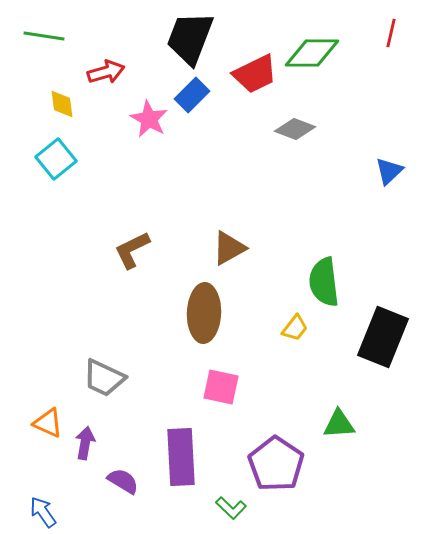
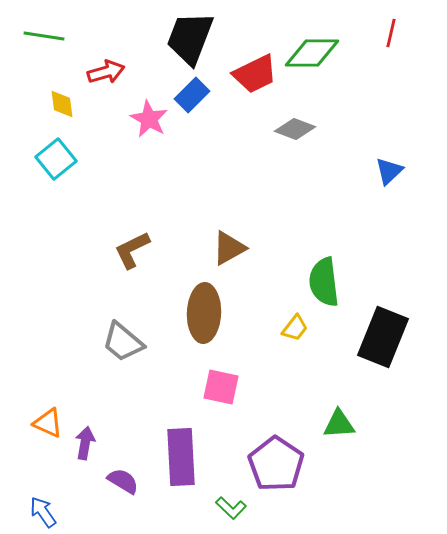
gray trapezoid: moved 19 px right, 36 px up; rotated 15 degrees clockwise
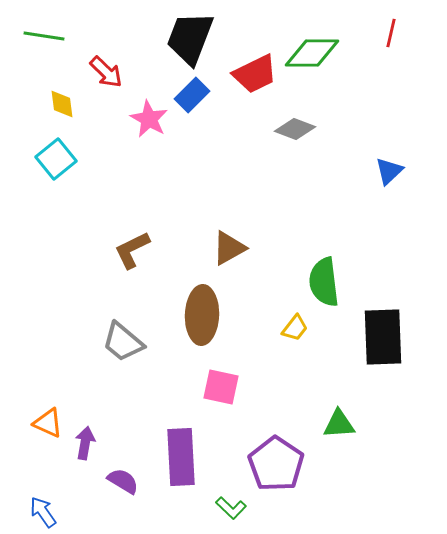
red arrow: rotated 60 degrees clockwise
brown ellipse: moved 2 px left, 2 px down
black rectangle: rotated 24 degrees counterclockwise
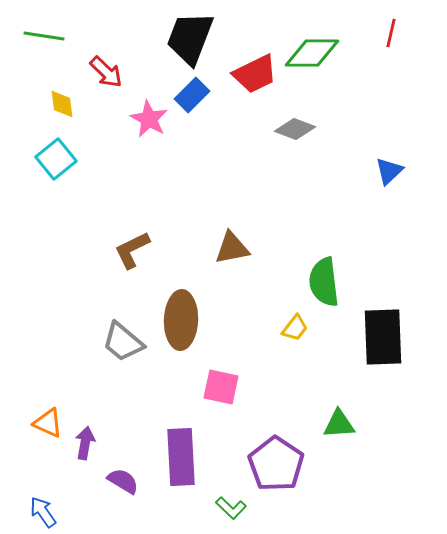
brown triangle: moved 3 px right; rotated 18 degrees clockwise
brown ellipse: moved 21 px left, 5 px down
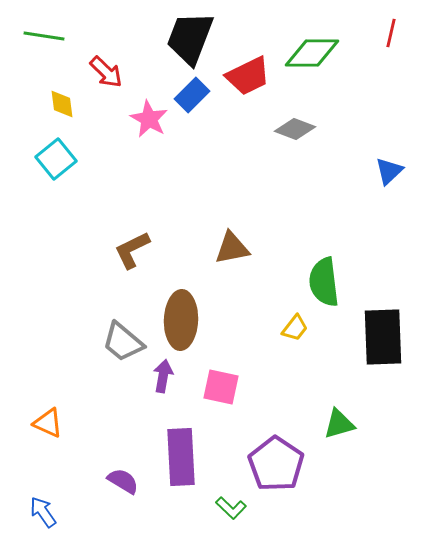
red trapezoid: moved 7 px left, 2 px down
green triangle: rotated 12 degrees counterclockwise
purple arrow: moved 78 px right, 67 px up
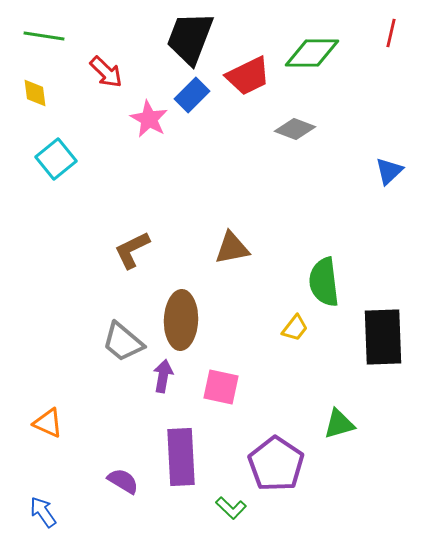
yellow diamond: moved 27 px left, 11 px up
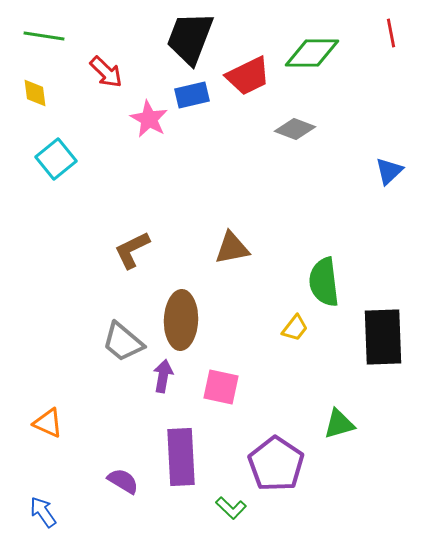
red line: rotated 24 degrees counterclockwise
blue rectangle: rotated 32 degrees clockwise
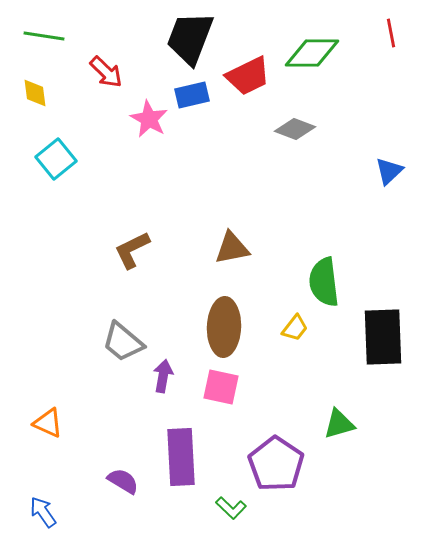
brown ellipse: moved 43 px right, 7 px down
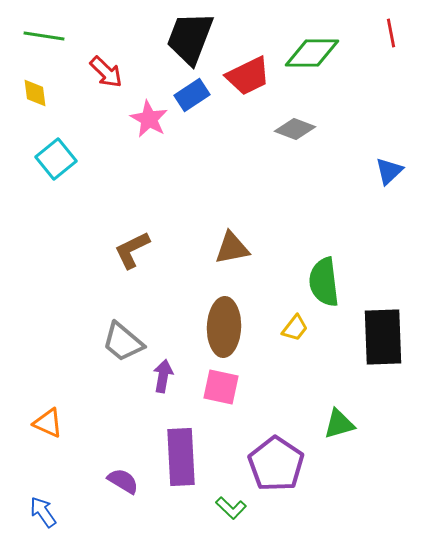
blue rectangle: rotated 20 degrees counterclockwise
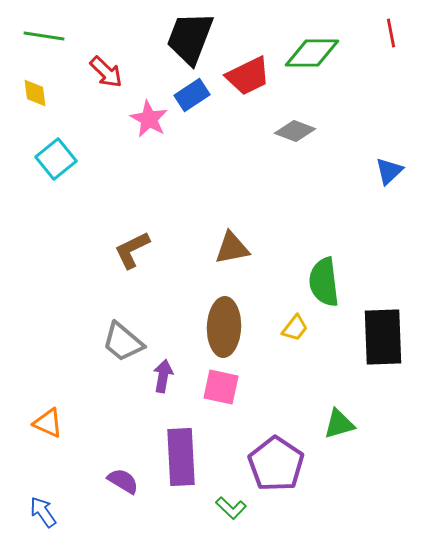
gray diamond: moved 2 px down
